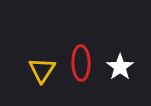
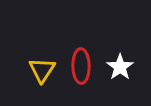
red ellipse: moved 3 px down
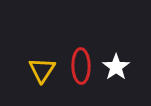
white star: moved 4 px left
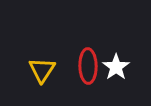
red ellipse: moved 7 px right
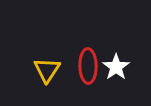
yellow triangle: moved 5 px right
